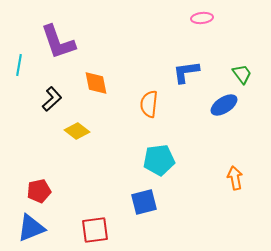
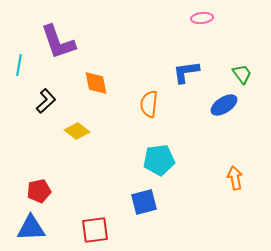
black L-shape: moved 6 px left, 2 px down
blue triangle: rotated 20 degrees clockwise
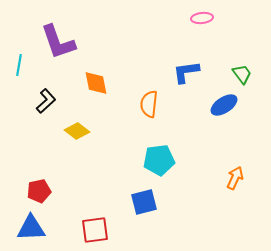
orange arrow: rotated 35 degrees clockwise
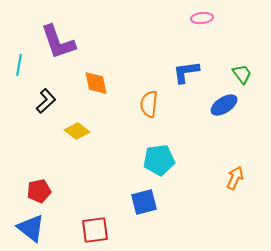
blue triangle: rotated 40 degrees clockwise
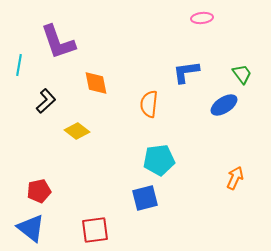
blue square: moved 1 px right, 4 px up
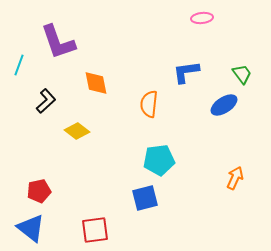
cyan line: rotated 10 degrees clockwise
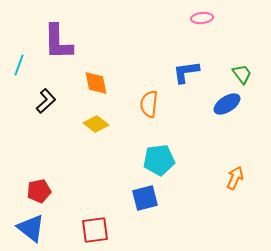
purple L-shape: rotated 18 degrees clockwise
blue ellipse: moved 3 px right, 1 px up
yellow diamond: moved 19 px right, 7 px up
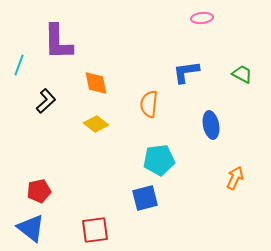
green trapezoid: rotated 25 degrees counterclockwise
blue ellipse: moved 16 px left, 21 px down; rotated 68 degrees counterclockwise
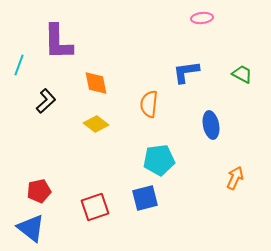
red square: moved 23 px up; rotated 12 degrees counterclockwise
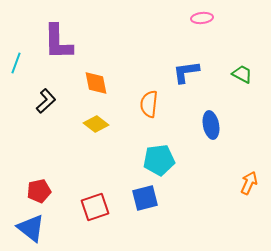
cyan line: moved 3 px left, 2 px up
orange arrow: moved 14 px right, 5 px down
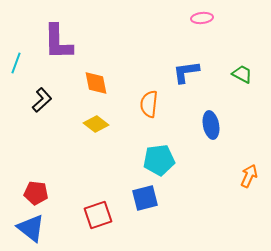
black L-shape: moved 4 px left, 1 px up
orange arrow: moved 7 px up
red pentagon: moved 3 px left, 2 px down; rotated 20 degrees clockwise
red square: moved 3 px right, 8 px down
